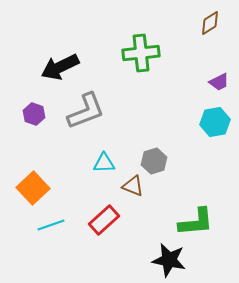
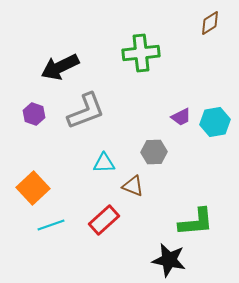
purple trapezoid: moved 38 px left, 35 px down
gray hexagon: moved 9 px up; rotated 15 degrees clockwise
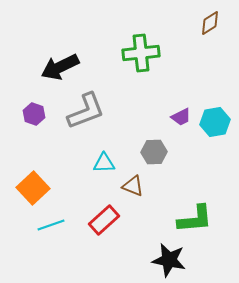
green L-shape: moved 1 px left, 3 px up
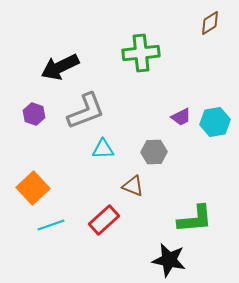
cyan triangle: moved 1 px left, 14 px up
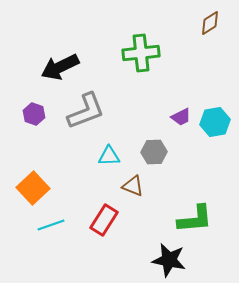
cyan triangle: moved 6 px right, 7 px down
red rectangle: rotated 16 degrees counterclockwise
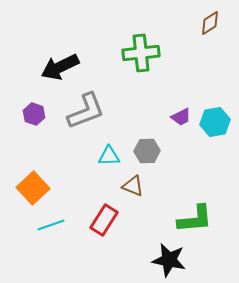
gray hexagon: moved 7 px left, 1 px up
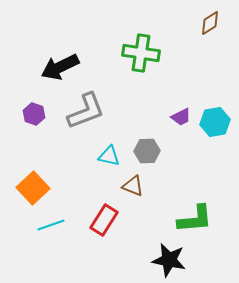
green cross: rotated 15 degrees clockwise
cyan triangle: rotated 15 degrees clockwise
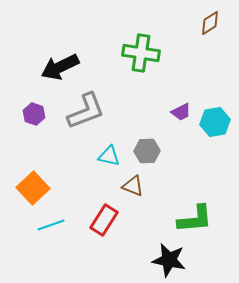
purple trapezoid: moved 5 px up
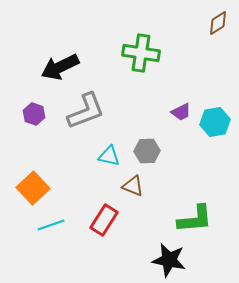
brown diamond: moved 8 px right
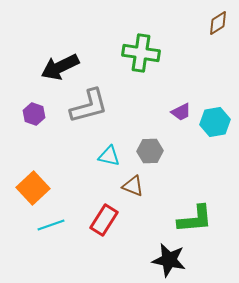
gray L-shape: moved 3 px right, 5 px up; rotated 6 degrees clockwise
gray hexagon: moved 3 px right
